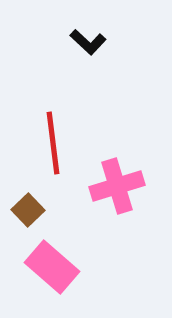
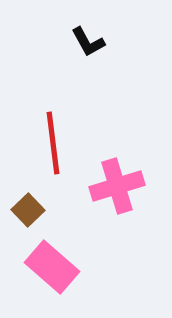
black L-shape: rotated 18 degrees clockwise
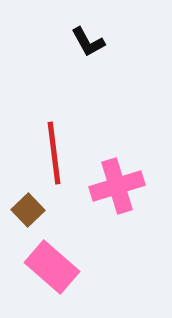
red line: moved 1 px right, 10 px down
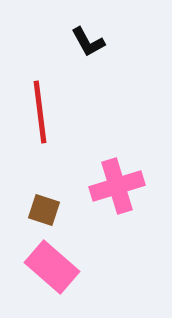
red line: moved 14 px left, 41 px up
brown square: moved 16 px right; rotated 28 degrees counterclockwise
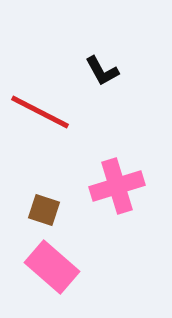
black L-shape: moved 14 px right, 29 px down
red line: rotated 56 degrees counterclockwise
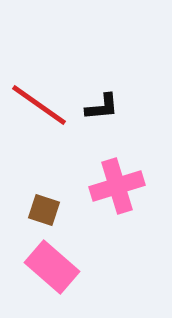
black L-shape: moved 36 px down; rotated 66 degrees counterclockwise
red line: moved 1 px left, 7 px up; rotated 8 degrees clockwise
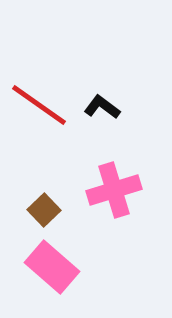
black L-shape: rotated 138 degrees counterclockwise
pink cross: moved 3 px left, 4 px down
brown square: rotated 28 degrees clockwise
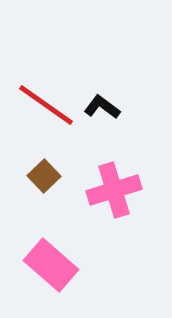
red line: moved 7 px right
brown square: moved 34 px up
pink rectangle: moved 1 px left, 2 px up
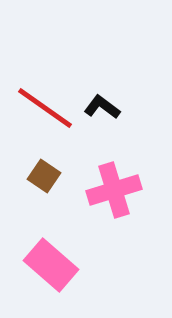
red line: moved 1 px left, 3 px down
brown square: rotated 12 degrees counterclockwise
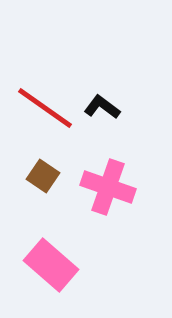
brown square: moved 1 px left
pink cross: moved 6 px left, 3 px up; rotated 36 degrees clockwise
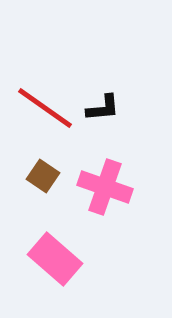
black L-shape: moved 1 px right, 1 px down; rotated 138 degrees clockwise
pink cross: moved 3 px left
pink rectangle: moved 4 px right, 6 px up
